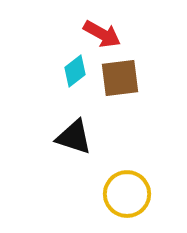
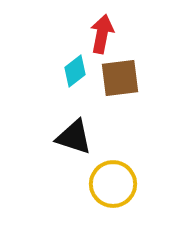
red arrow: rotated 108 degrees counterclockwise
yellow circle: moved 14 px left, 10 px up
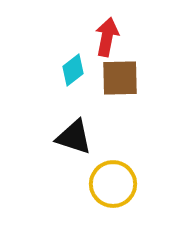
red arrow: moved 5 px right, 3 px down
cyan diamond: moved 2 px left, 1 px up
brown square: rotated 6 degrees clockwise
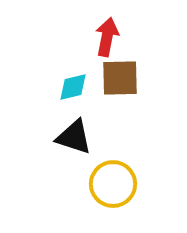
cyan diamond: moved 17 px down; rotated 24 degrees clockwise
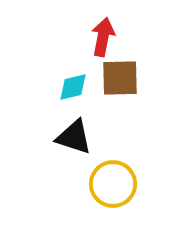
red arrow: moved 4 px left
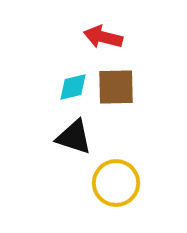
red arrow: rotated 87 degrees counterclockwise
brown square: moved 4 px left, 9 px down
yellow circle: moved 3 px right, 1 px up
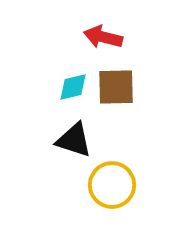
black triangle: moved 3 px down
yellow circle: moved 4 px left, 2 px down
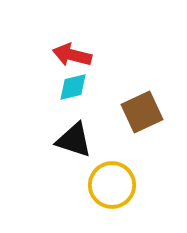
red arrow: moved 31 px left, 18 px down
brown square: moved 26 px right, 25 px down; rotated 24 degrees counterclockwise
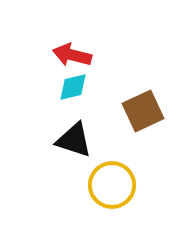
brown square: moved 1 px right, 1 px up
